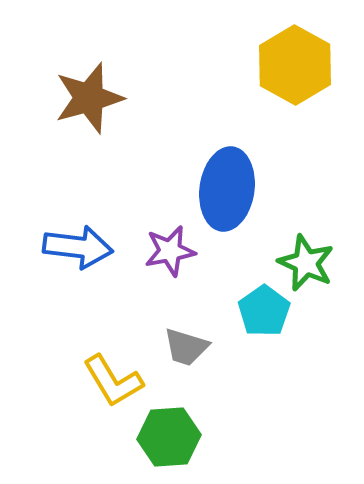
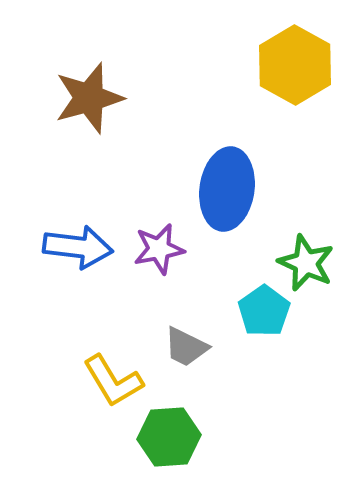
purple star: moved 11 px left, 2 px up
gray trapezoid: rotated 9 degrees clockwise
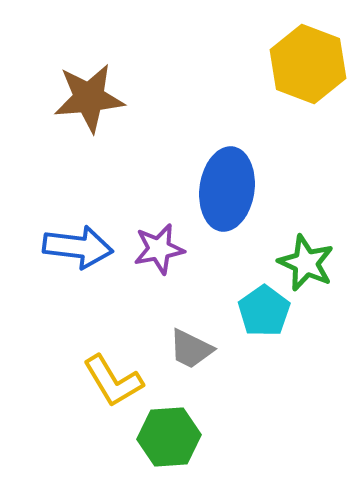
yellow hexagon: moved 13 px right, 1 px up; rotated 8 degrees counterclockwise
brown star: rotated 10 degrees clockwise
gray trapezoid: moved 5 px right, 2 px down
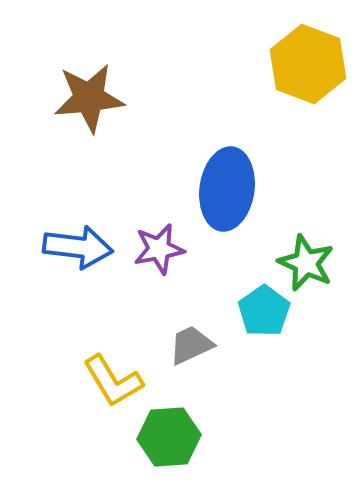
gray trapezoid: moved 4 px up; rotated 129 degrees clockwise
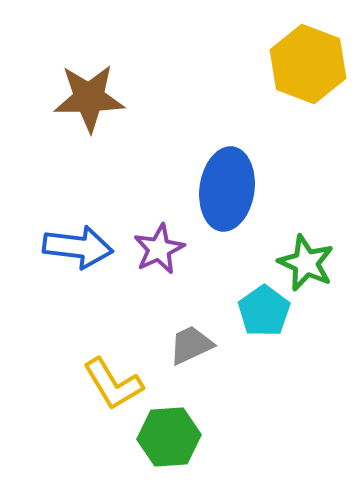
brown star: rotated 4 degrees clockwise
purple star: rotated 15 degrees counterclockwise
yellow L-shape: moved 3 px down
